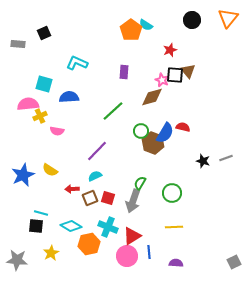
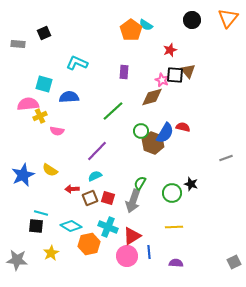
black star at (203, 161): moved 12 px left, 23 px down
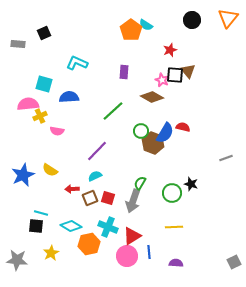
brown diamond at (152, 97): rotated 45 degrees clockwise
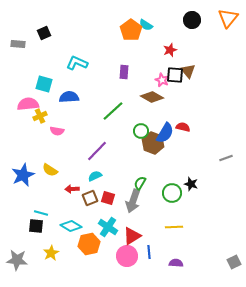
cyan cross at (108, 227): rotated 12 degrees clockwise
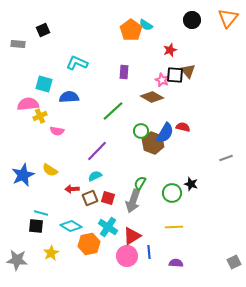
black square at (44, 33): moved 1 px left, 3 px up
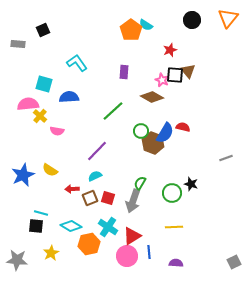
cyan L-shape at (77, 63): rotated 30 degrees clockwise
yellow cross at (40, 116): rotated 24 degrees counterclockwise
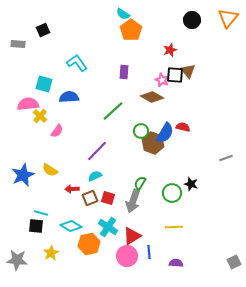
cyan semicircle at (146, 25): moved 23 px left, 11 px up
pink semicircle at (57, 131): rotated 64 degrees counterclockwise
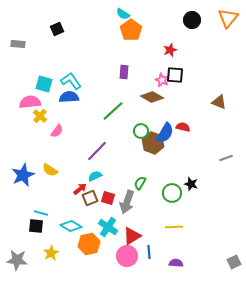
black square at (43, 30): moved 14 px right, 1 px up
cyan L-shape at (77, 63): moved 6 px left, 18 px down
brown triangle at (188, 71): moved 31 px right, 31 px down; rotated 28 degrees counterclockwise
pink semicircle at (28, 104): moved 2 px right, 2 px up
red arrow at (72, 189): moved 8 px right; rotated 144 degrees clockwise
gray arrow at (133, 201): moved 6 px left, 1 px down
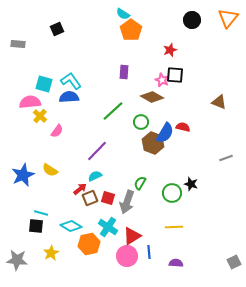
green circle at (141, 131): moved 9 px up
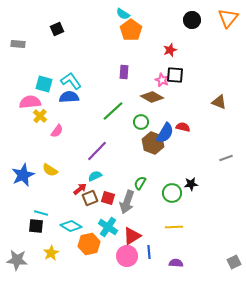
black star at (191, 184): rotated 24 degrees counterclockwise
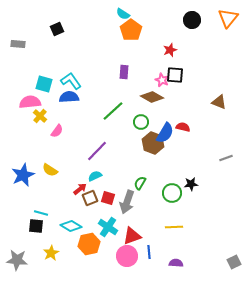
red triangle at (132, 236): rotated 12 degrees clockwise
